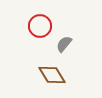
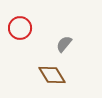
red circle: moved 20 px left, 2 px down
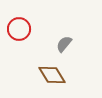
red circle: moved 1 px left, 1 px down
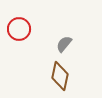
brown diamond: moved 8 px right, 1 px down; rotated 44 degrees clockwise
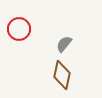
brown diamond: moved 2 px right, 1 px up
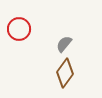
brown diamond: moved 3 px right, 2 px up; rotated 24 degrees clockwise
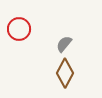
brown diamond: rotated 8 degrees counterclockwise
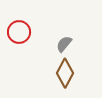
red circle: moved 3 px down
